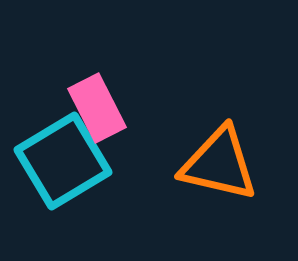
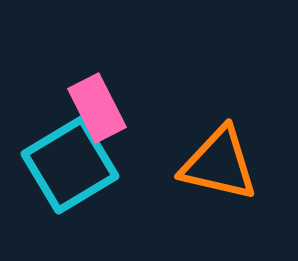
cyan square: moved 7 px right, 4 px down
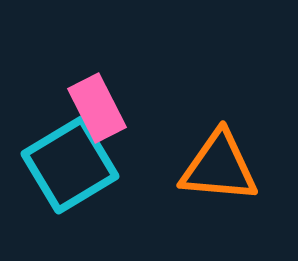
orange triangle: moved 3 px down; rotated 8 degrees counterclockwise
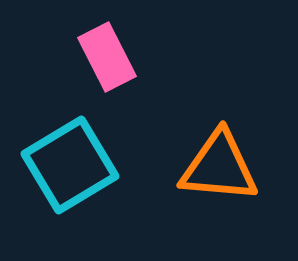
pink rectangle: moved 10 px right, 51 px up
